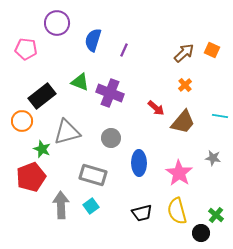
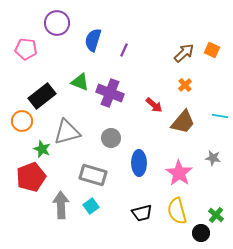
red arrow: moved 2 px left, 3 px up
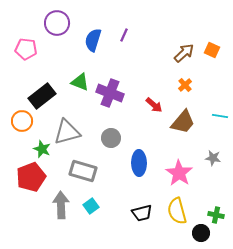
purple line: moved 15 px up
gray rectangle: moved 10 px left, 4 px up
green cross: rotated 28 degrees counterclockwise
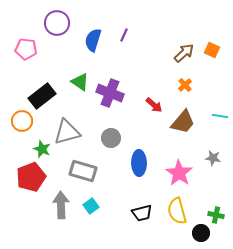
green triangle: rotated 12 degrees clockwise
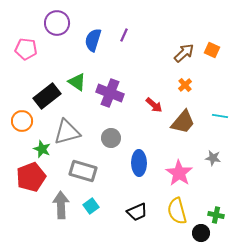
green triangle: moved 3 px left
black rectangle: moved 5 px right
black trapezoid: moved 5 px left, 1 px up; rotated 10 degrees counterclockwise
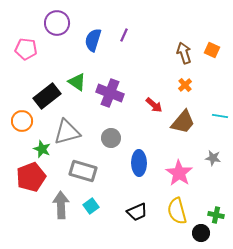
brown arrow: rotated 65 degrees counterclockwise
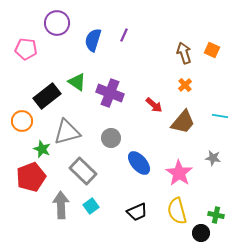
blue ellipse: rotated 40 degrees counterclockwise
gray rectangle: rotated 28 degrees clockwise
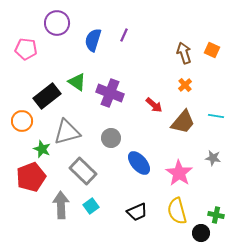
cyan line: moved 4 px left
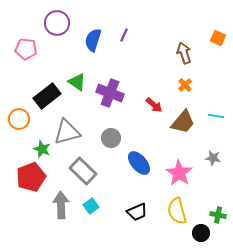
orange square: moved 6 px right, 12 px up
orange circle: moved 3 px left, 2 px up
green cross: moved 2 px right
